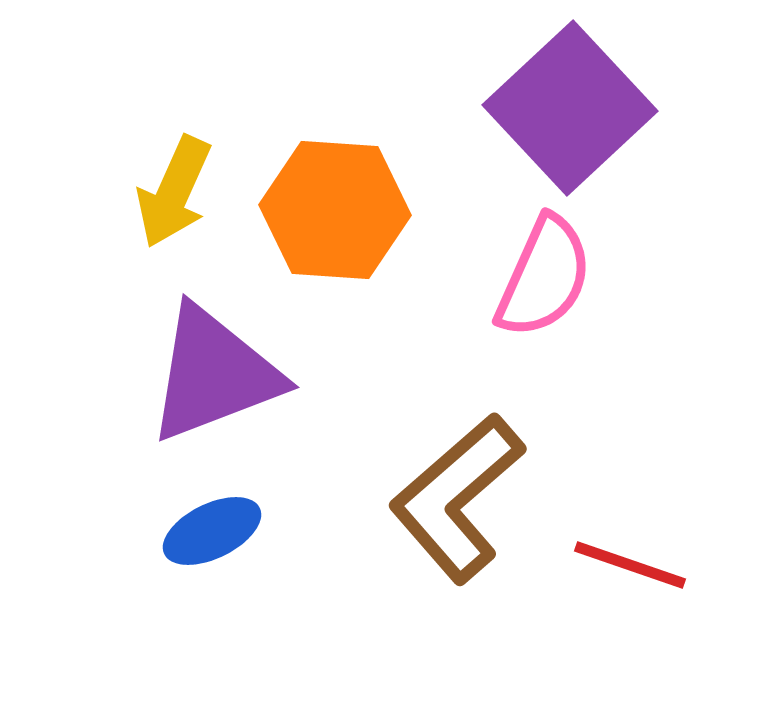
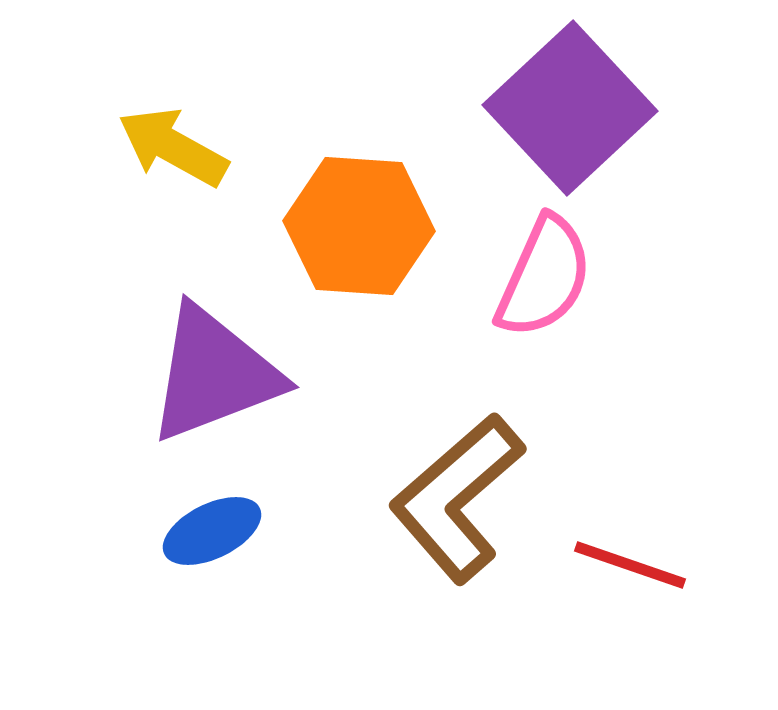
yellow arrow: moved 1 px left, 45 px up; rotated 95 degrees clockwise
orange hexagon: moved 24 px right, 16 px down
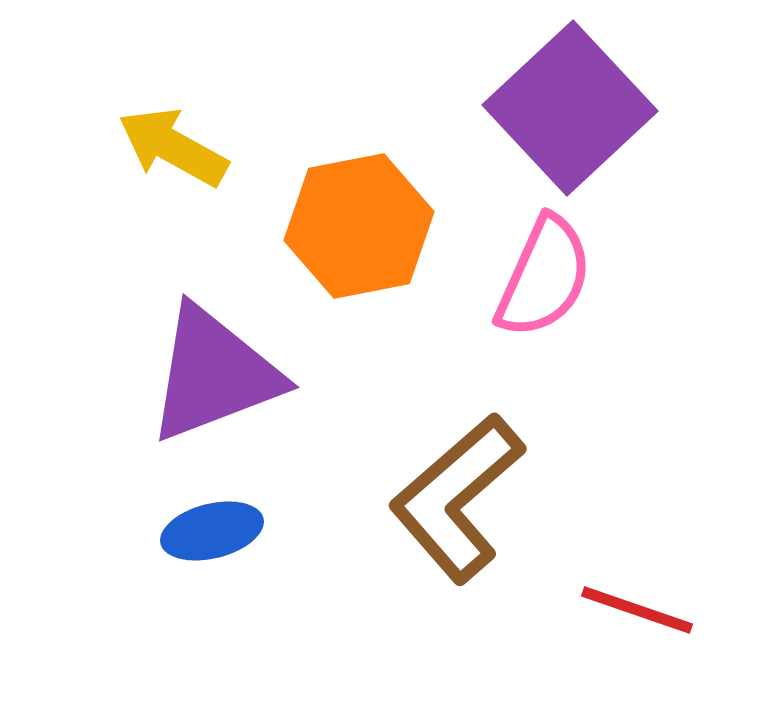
orange hexagon: rotated 15 degrees counterclockwise
blue ellipse: rotated 12 degrees clockwise
red line: moved 7 px right, 45 px down
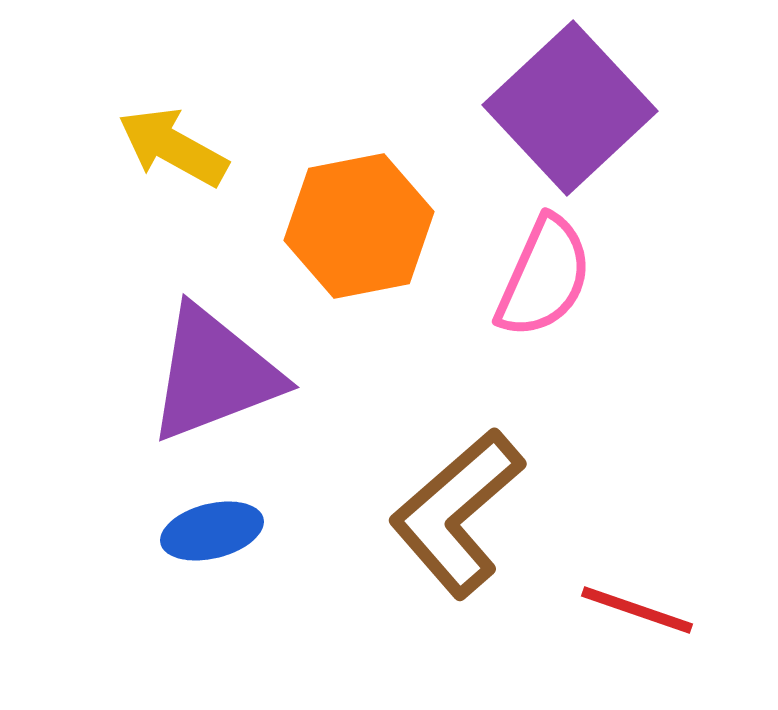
brown L-shape: moved 15 px down
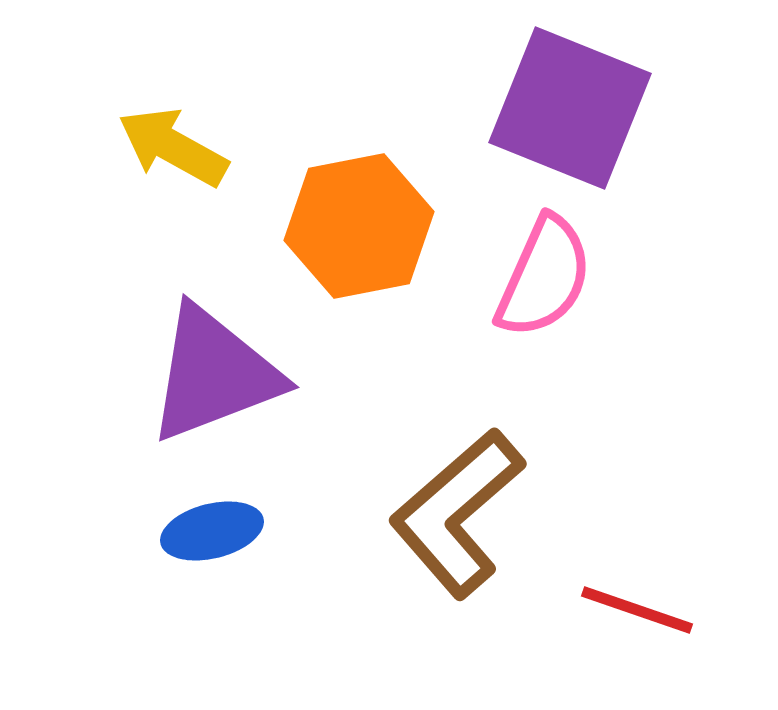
purple square: rotated 25 degrees counterclockwise
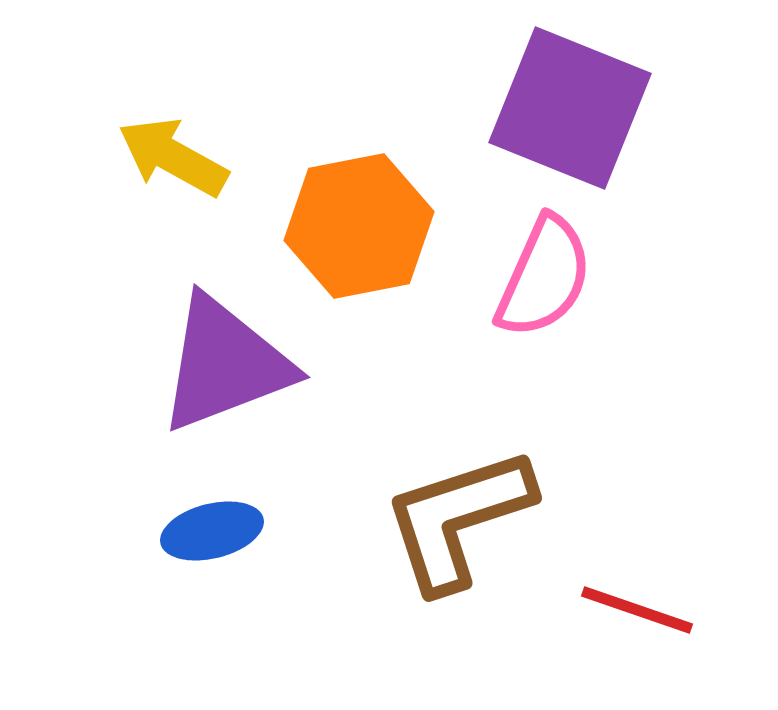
yellow arrow: moved 10 px down
purple triangle: moved 11 px right, 10 px up
brown L-shape: moved 1 px right, 6 px down; rotated 23 degrees clockwise
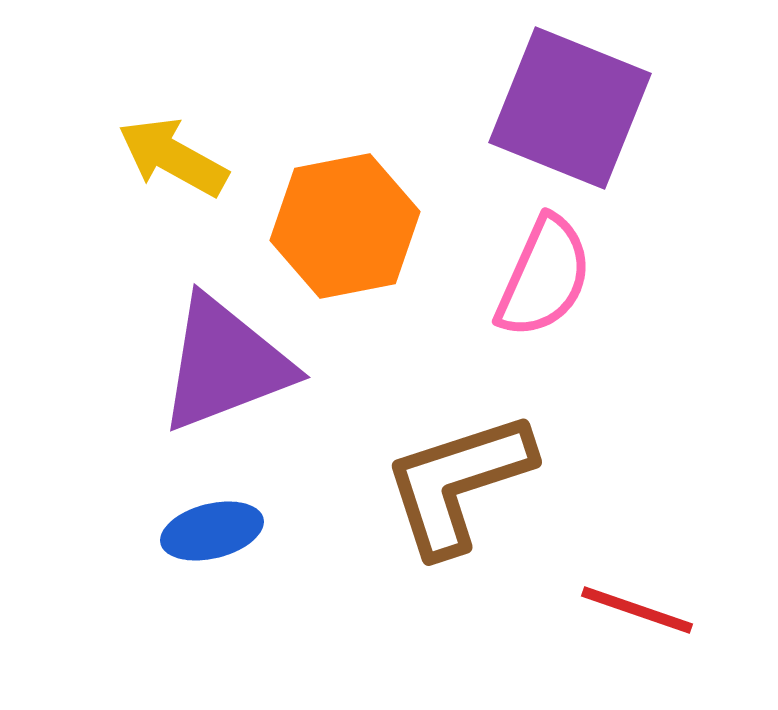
orange hexagon: moved 14 px left
brown L-shape: moved 36 px up
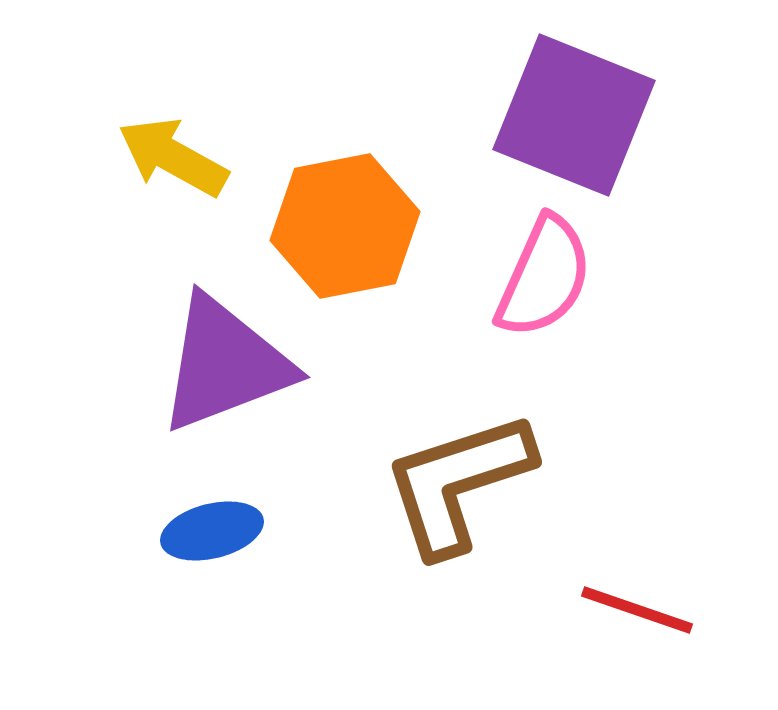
purple square: moved 4 px right, 7 px down
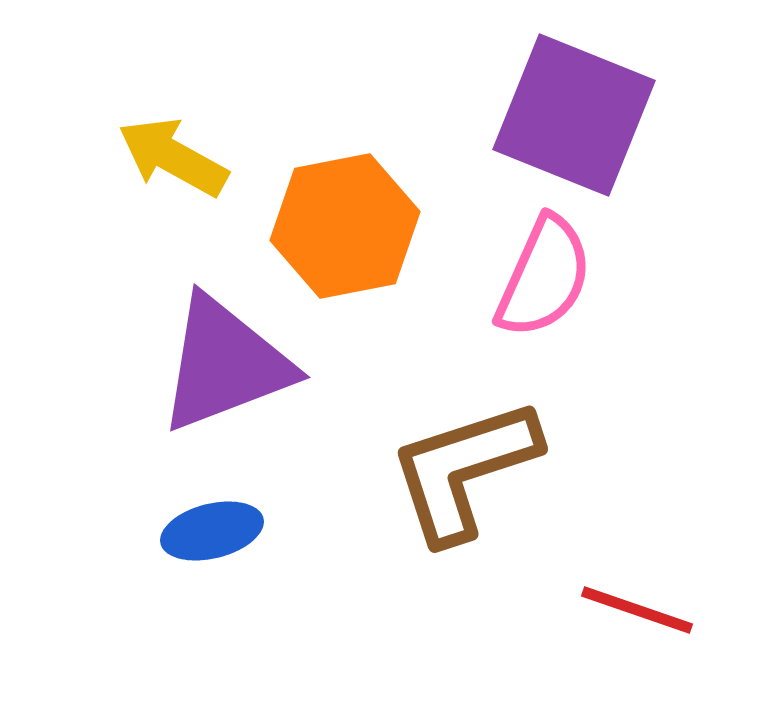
brown L-shape: moved 6 px right, 13 px up
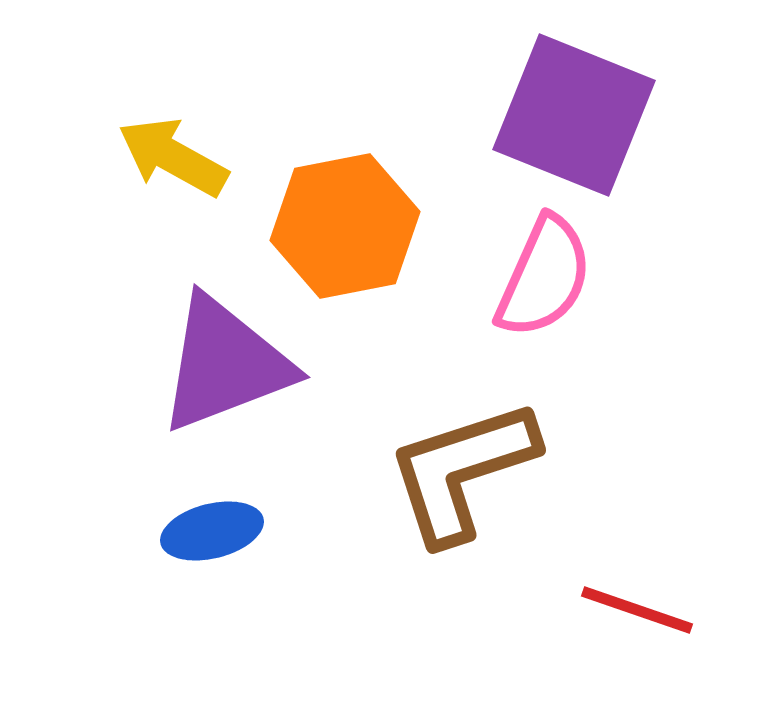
brown L-shape: moved 2 px left, 1 px down
